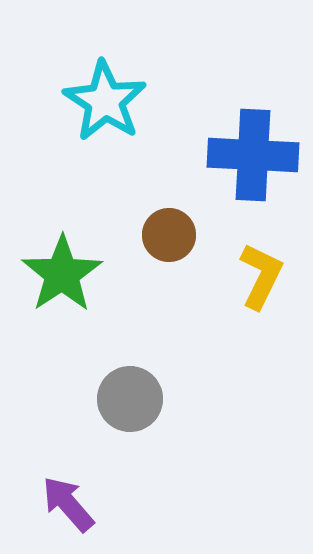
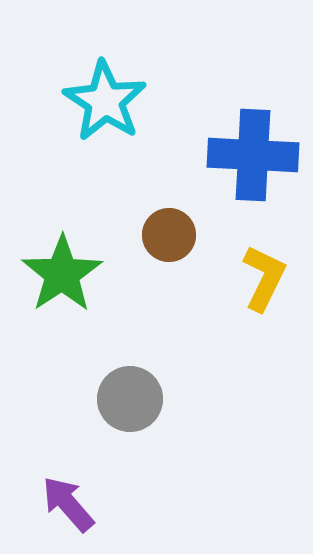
yellow L-shape: moved 3 px right, 2 px down
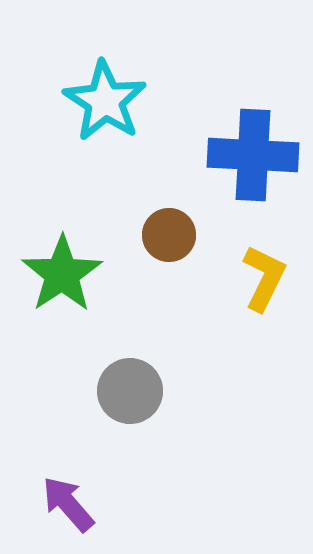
gray circle: moved 8 px up
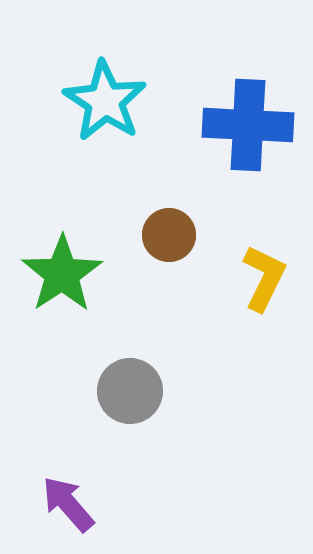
blue cross: moved 5 px left, 30 px up
